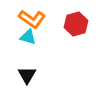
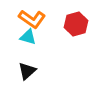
black triangle: moved 4 px up; rotated 18 degrees clockwise
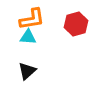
orange L-shape: rotated 44 degrees counterclockwise
cyan triangle: rotated 12 degrees counterclockwise
